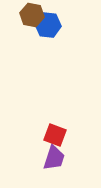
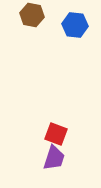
blue hexagon: moved 27 px right
red square: moved 1 px right, 1 px up
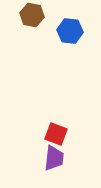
blue hexagon: moved 5 px left, 6 px down
purple trapezoid: rotated 12 degrees counterclockwise
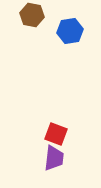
blue hexagon: rotated 15 degrees counterclockwise
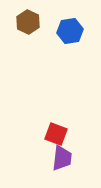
brown hexagon: moved 4 px left, 7 px down; rotated 15 degrees clockwise
purple trapezoid: moved 8 px right
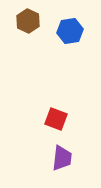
brown hexagon: moved 1 px up
red square: moved 15 px up
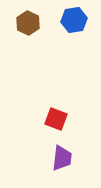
brown hexagon: moved 2 px down
blue hexagon: moved 4 px right, 11 px up
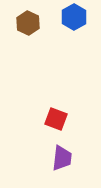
blue hexagon: moved 3 px up; rotated 20 degrees counterclockwise
